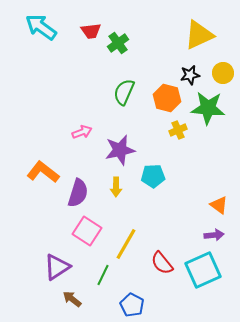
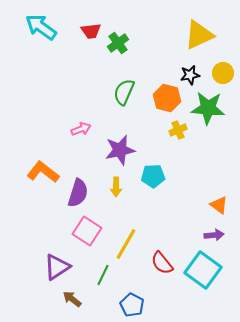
pink arrow: moved 1 px left, 3 px up
cyan square: rotated 30 degrees counterclockwise
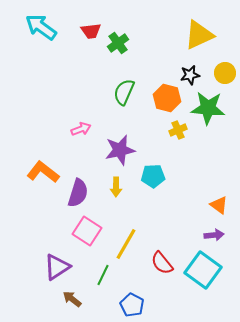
yellow circle: moved 2 px right
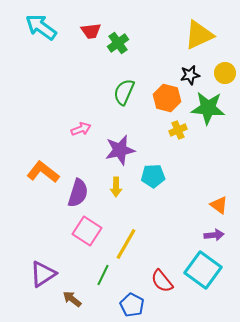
red semicircle: moved 18 px down
purple triangle: moved 14 px left, 7 px down
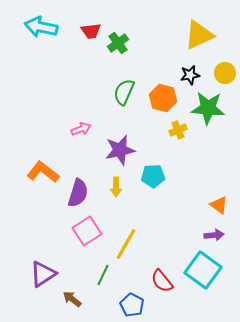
cyan arrow: rotated 24 degrees counterclockwise
orange hexagon: moved 4 px left
pink square: rotated 24 degrees clockwise
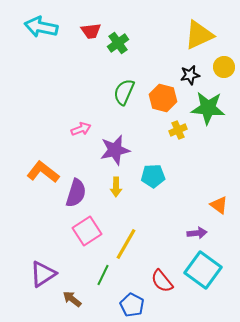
yellow circle: moved 1 px left, 6 px up
purple star: moved 5 px left
purple semicircle: moved 2 px left
purple arrow: moved 17 px left, 2 px up
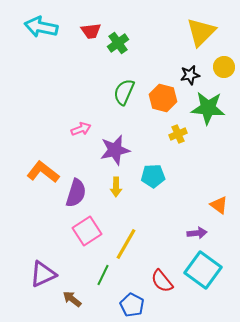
yellow triangle: moved 2 px right, 3 px up; rotated 20 degrees counterclockwise
yellow cross: moved 4 px down
purple triangle: rotated 8 degrees clockwise
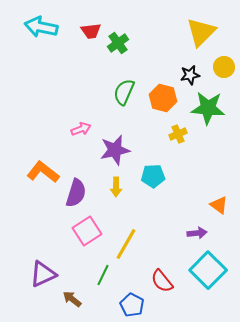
cyan square: moved 5 px right; rotated 9 degrees clockwise
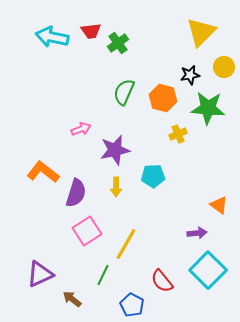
cyan arrow: moved 11 px right, 10 px down
purple triangle: moved 3 px left
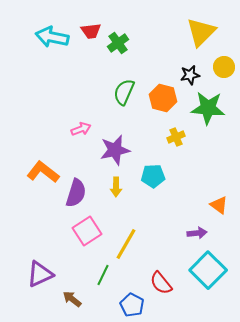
yellow cross: moved 2 px left, 3 px down
red semicircle: moved 1 px left, 2 px down
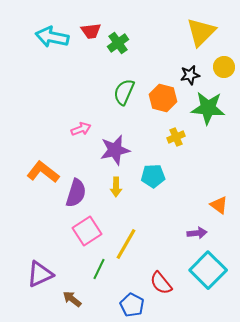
green line: moved 4 px left, 6 px up
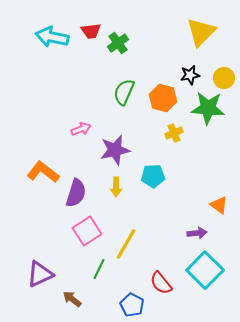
yellow circle: moved 11 px down
yellow cross: moved 2 px left, 4 px up
cyan square: moved 3 px left
